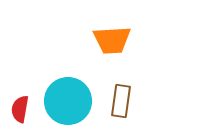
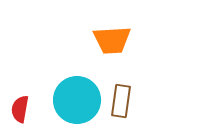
cyan circle: moved 9 px right, 1 px up
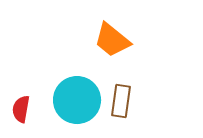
orange trapezoid: rotated 42 degrees clockwise
red semicircle: moved 1 px right
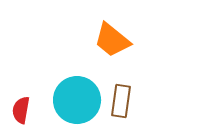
red semicircle: moved 1 px down
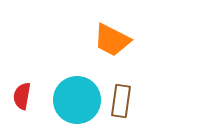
orange trapezoid: rotated 12 degrees counterclockwise
red semicircle: moved 1 px right, 14 px up
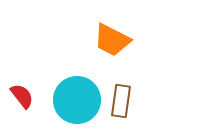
red semicircle: rotated 132 degrees clockwise
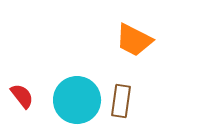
orange trapezoid: moved 22 px right
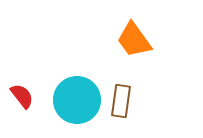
orange trapezoid: rotated 27 degrees clockwise
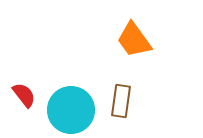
red semicircle: moved 2 px right, 1 px up
cyan circle: moved 6 px left, 10 px down
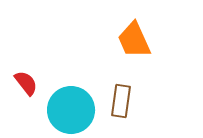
orange trapezoid: rotated 12 degrees clockwise
red semicircle: moved 2 px right, 12 px up
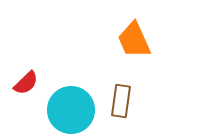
red semicircle: rotated 84 degrees clockwise
